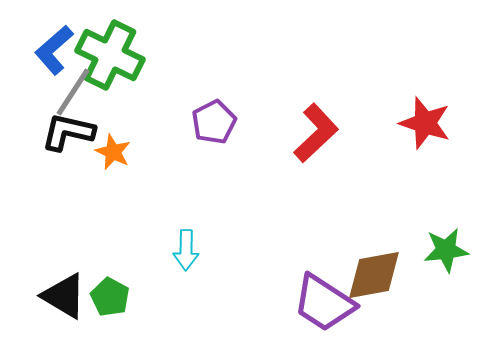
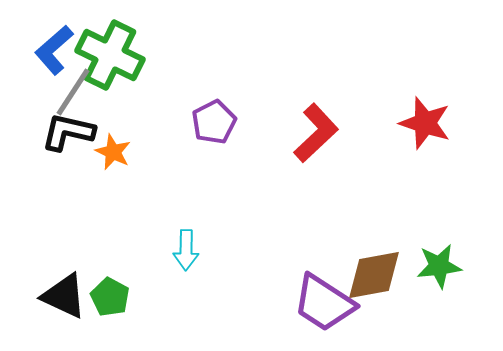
green star: moved 7 px left, 16 px down
black triangle: rotated 6 degrees counterclockwise
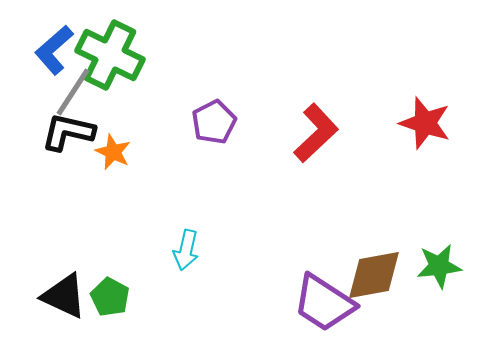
cyan arrow: rotated 12 degrees clockwise
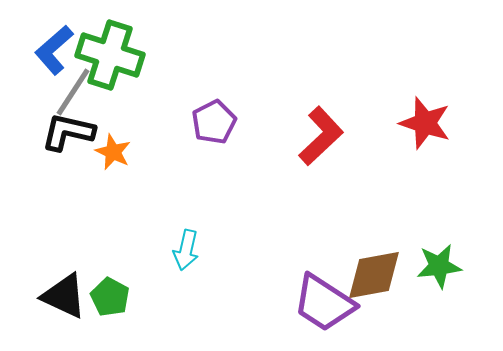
green cross: rotated 8 degrees counterclockwise
red L-shape: moved 5 px right, 3 px down
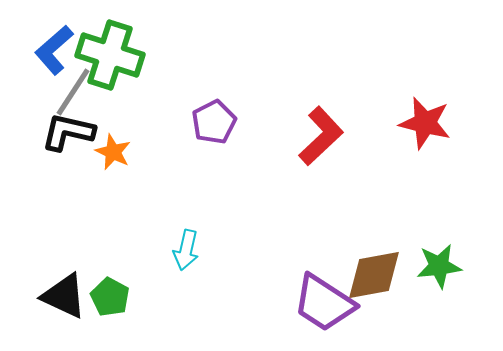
red star: rotated 4 degrees counterclockwise
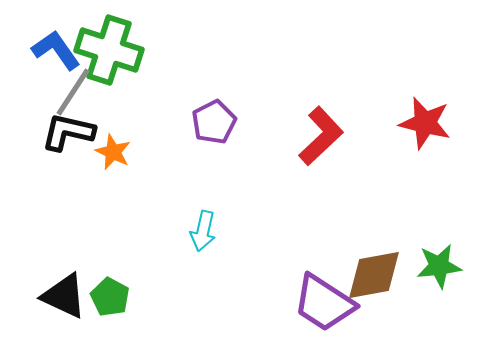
blue L-shape: moved 2 px right; rotated 96 degrees clockwise
green cross: moved 1 px left, 5 px up
cyan arrow: moved 17 px right, 19 px up
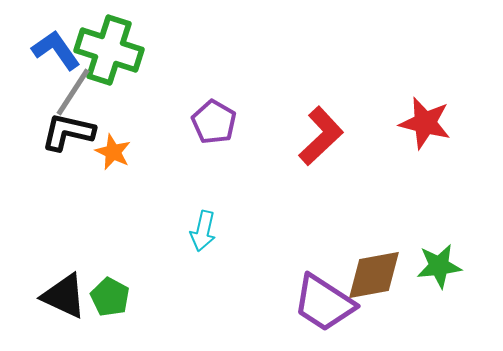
purple pentagon: rotated 15 degrees counterclockwise
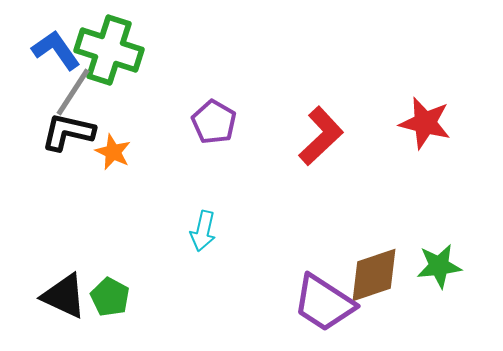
brown diamond: rotated 8 degrees counterclockwise
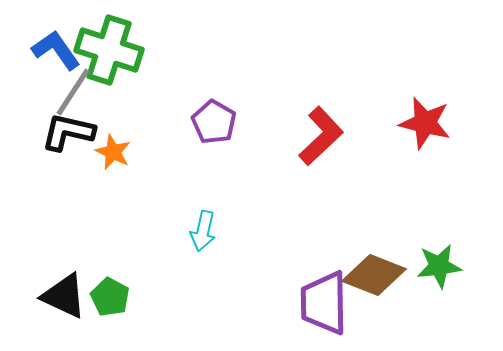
brown diamond: rotated 40 degrees clockwise
purple trapezoid: rotated 56 degrees clockwise
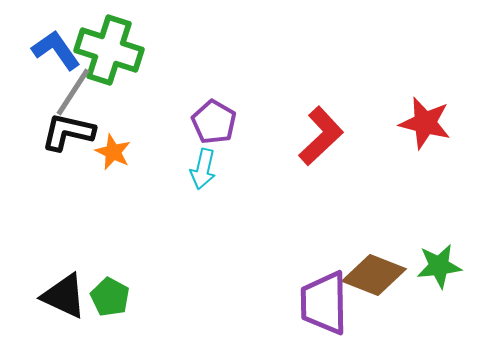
cyan arrow: moved 62 px up
